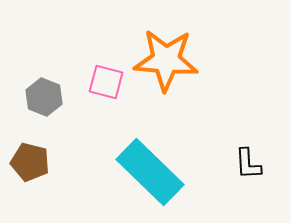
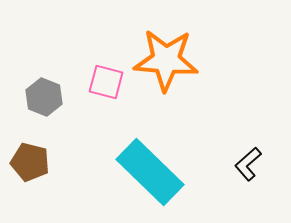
black L-shape: rotated 52 degrees clockwise
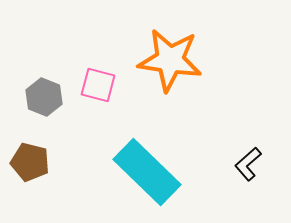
orange star: moved 4 px right; rotated 4 degrees clockwise
pink square: moved 8 px left, 3 px down
cyan rectangle: moved 3 px left
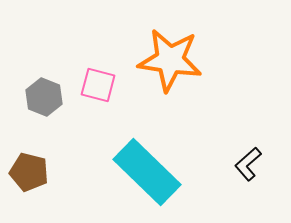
brown pentagon: moved 1 px left, 10 px down
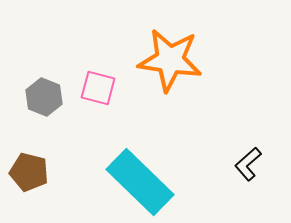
pink square: moved 3 px down
cyan rectangle: moved 7 px left, 10 px down
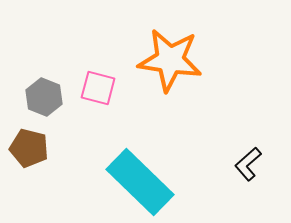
brown pentagon: moved 24 px up
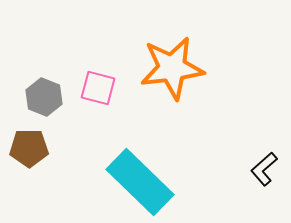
orange star: moved 2 px right, 8 px down; rotated 16 degrees counterclockwise
brown pentagon: rotated 15 degrees counterclockwise
black L-shape: moved 16 px right, 5 px down
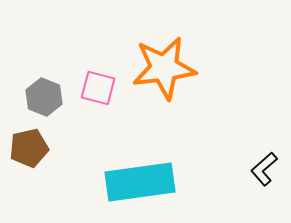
orange star: moved 8 px left
brown pentagon: rotated 12 degrees counterclockwise
cyan rectangle: rotated 52 degrees counterclockwise
